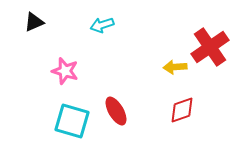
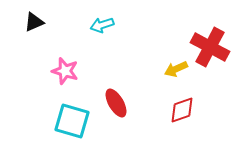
red cross: rotated 27 degrees counterclockwise
yellow arrow: moved 1 px right, 2 px down; rotated 20 degrees counterclockwise
red ellipse: moved 8 px up
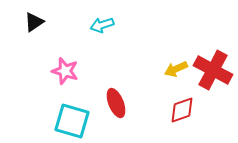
black triangle: rotated 10 degrees counterclockwise
red cross: moved 3 px right, 23 px down
red ellipse: rotated 8 degrees clockwise
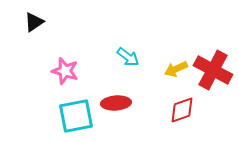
cyan arrow: moved 26 px right, 32 px down; rotated 125 degrees counterclockwise
red ellipse: rotated 72 degrees counterclockwise
cyan square: moved 4 px right, 5 px up; rotated 27 degrees counterclockwise
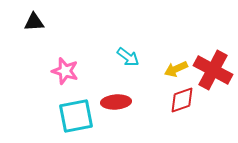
black triangle: rotated 30 degrees clockwise
red ellipse: moved 1 px up
red diamond: moved 10 px up
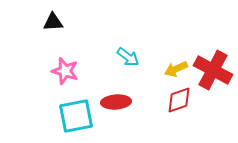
black triangle: moved 19 px right
red diamond: moved 3 px left
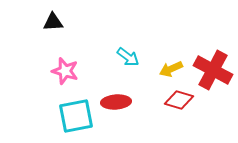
yellow arrow: moved 5 px left
red diamond: rotated 36 degrees clockwise
